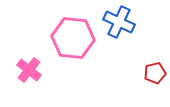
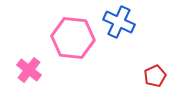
red pentagon: moved 3 px down; rotated 10 degrees counterclockwise
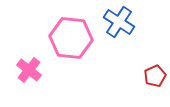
blue cross: rotated 8 degrees clockwise
pink hexagon: moved 2 px left
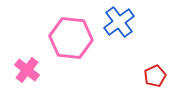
blue cross: rotated 20 degrees clockwise
pink cross: moved 2 px left
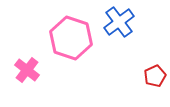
pink hexagon: rotated 12 degrees clockwise
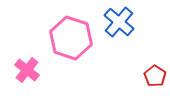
blue cross: rotated 12 degrees counterclockwise
red pentagon: rotated 15 degrees counterclockwise
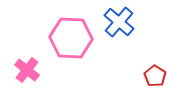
pink hexagon: rotated 15 degrees counterclockwise
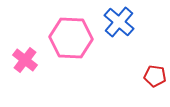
pink cross: moved 2 px left, 10 px up
red pentagon: rotated 25 degrees counterclockwise
